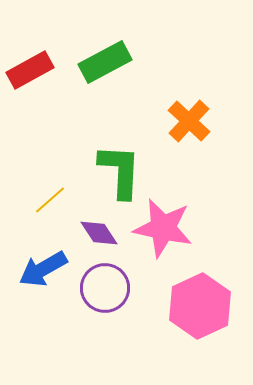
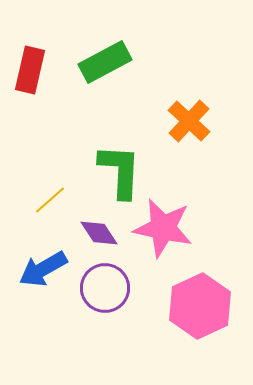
red rectangle: rotated 48 degrees counterclockwise
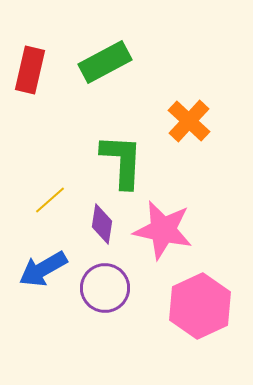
green L-shape: moved 2 px right, 10 px up
pink star: moved 2 px down
purple diamond: moved 3 px right, 9 px up; rotated 42 degrees clockwise
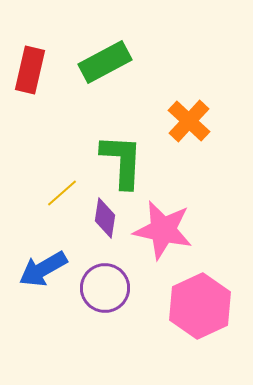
yellow line: moved 12 px right, 7 px up
purple diamond: moved 3 px right, 6 px up
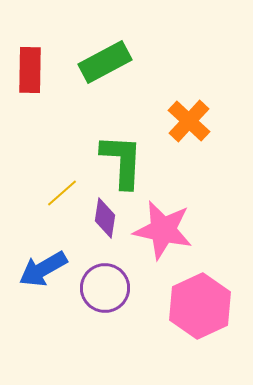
red rectangle: rotated 12 degrees counterclockwise
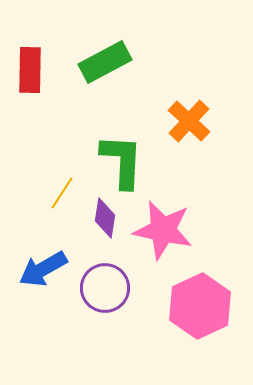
yellow line: rotated 16 degrees counterclockwise
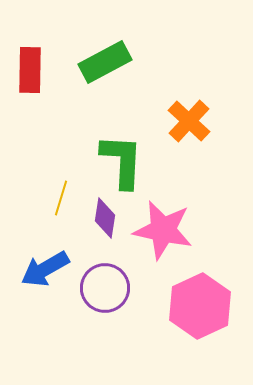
yellow line: moved 1 px left, 5 px down; rotated 16 degrees counterclockwise
blue arrow: moved 2 px right
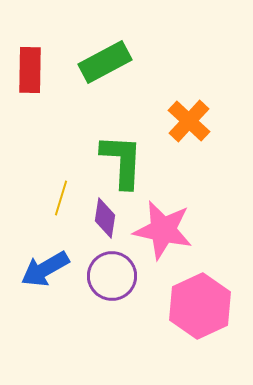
purple circle: moved 7 px right, 12 px up
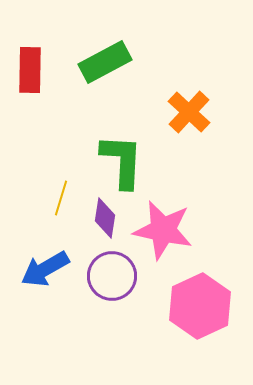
orange cross: moved 9 px up
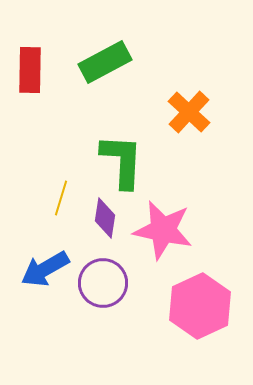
purple circle: moved 9 px left, 7 px down
